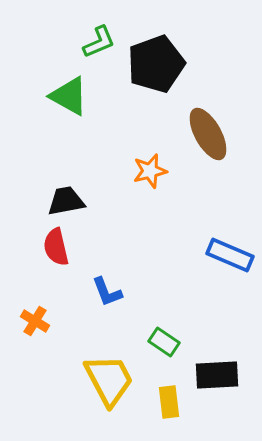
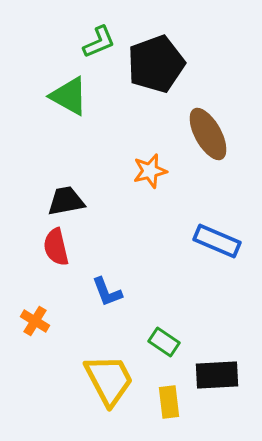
blue rectangle: moved 13 px left, 14 px up
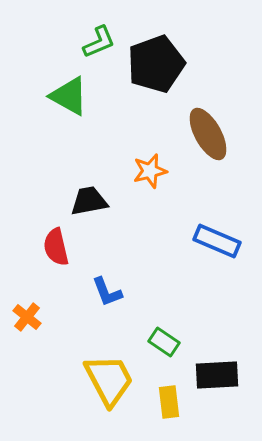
black trapezoid: moved 23 px right
orange cross: moved 8 px left, 4 px up; rotated 8 degrees clockwise
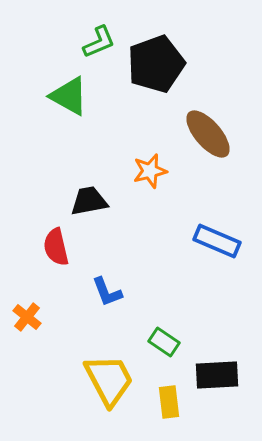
brown ellipse: rotated 12 degrees counterclockwise
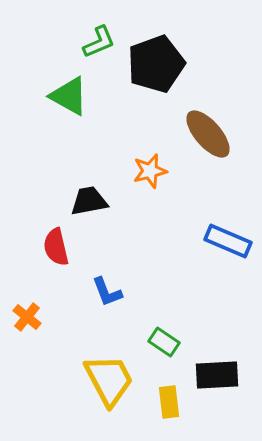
blue rectangle: moved 11 px right
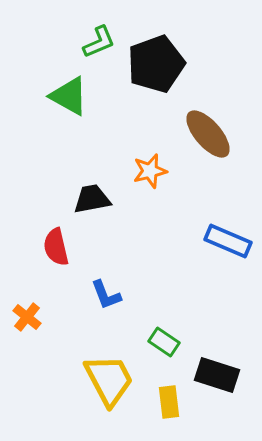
black trapezoid: moved 3 px right, 2 px up
blue L-shape: moved 1 px left, 3 px down
black rectangle: rotated 21 degrees clockwise
